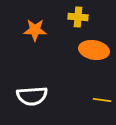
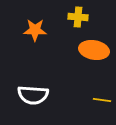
white semicircle: moved 1 px right, 1 px up; rotated 8 degrees clockwise
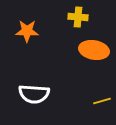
orange star: moved 8 px left, 1 px down
white semicircle: moved 1 px right, 1 px up
yellow line: moved 1 px down; rotated 24 degrees counterclockwise
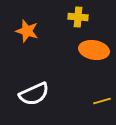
orange star: rotated 15 degrees clockwise
white semicircle: rotated 28 degrees counterclockwise
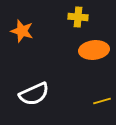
orange star: moved 5 px left
orange ellipse: rotated 16 degrees counterclockwise
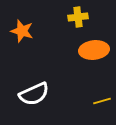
yellow cross: rotated 12 degrees counterclockwise
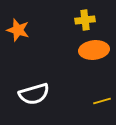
yellow cross: moved 7 px right, 3 px down
orange star: moved 4 px left, 1 px up
white semicircle: rotated 8 degrees clockwise
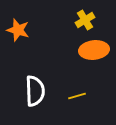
yellow cross: rotated 24 degrees counterclockwise
white semicircle: moved 1 px right, 3 px up; rotated 76 degrees counterclockwise
yellow line: moved 25 px left, 5 px up
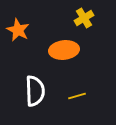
yellow cross: moved 1 px left, 2 px up
orange star: rotated 10 degrees clockwise
orange ellipse: moved 30 px left
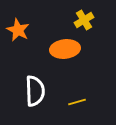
yellow cross: moved 2 px down
orange ellipse: moved 1 px right, 1 px up
yellow line: moved 6 px down
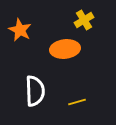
orange star: moved 2 px right
